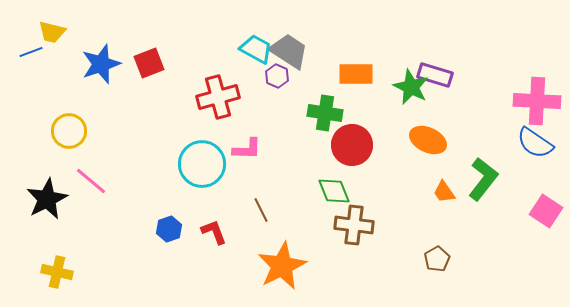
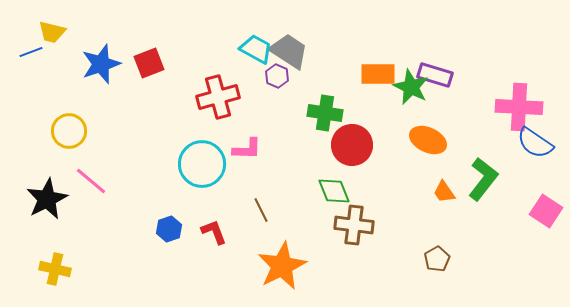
orange rectangle: moved 22 px right
pink cross: moved 18 px left, 6 px down
yellow cross: moved 2 px left, 3 px up
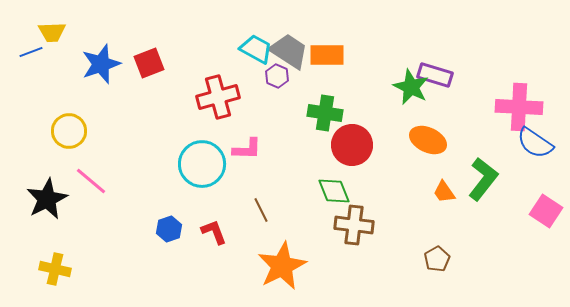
yellow trapezoid: rotated 16 degrees counterclockwise
orange rectangle: moved 51 px left, 19 px up
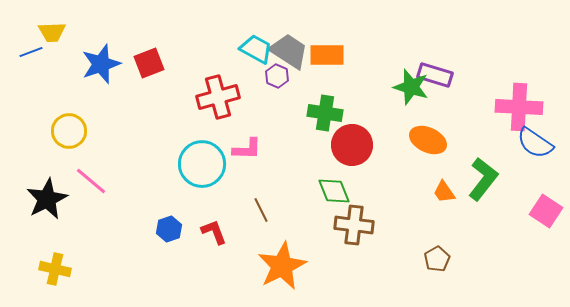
green star: rotated 9 degrees counterclockwise
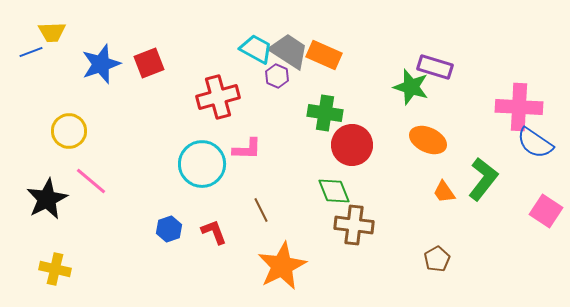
orange rectangle: moved 3 px left; rotated 24 degrees clockwise
purple rectangle: moved 8 px up
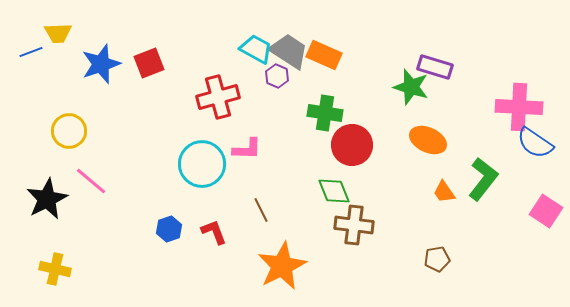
yellow trapezoid: moved 6 px right, 1 px down
brown pentagon: rotated 20 degrees clockwise
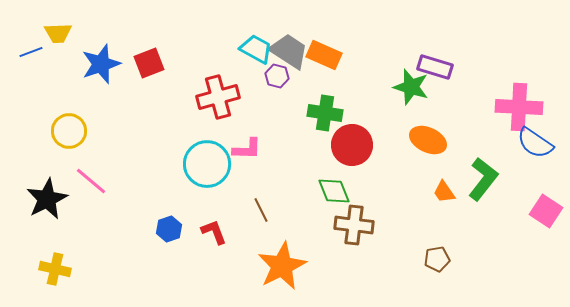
purple hexagon: rotated 10 degrees counterclockwise
cyan circle: moved 5 px right
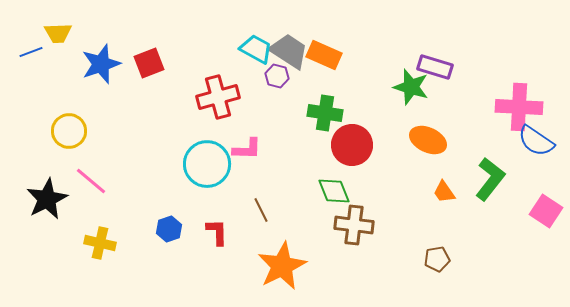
blue semicircle: moved 1 px right, 2 px up
green L-shape: moved 7 px right
red L-shape: moved 3 px right; rotated 20 degrees clockwise
yellow cross: moved 45 px right, 26 px up
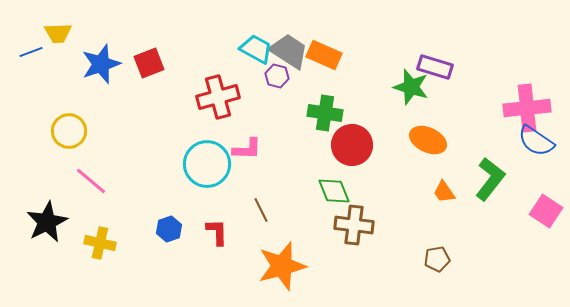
pink cross: moved 8 px right, 1 px down; rotated 9 degrees counterclockwise
black star: moved 23 px down
orange star: rotated 12 degrees clockwise
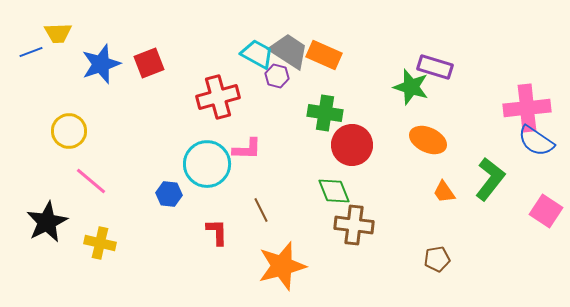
cyan trapezoid: moved 1 px right, 5 px down
blue hexagon: moved 35 px up; rotated 25 degrees clockwise
